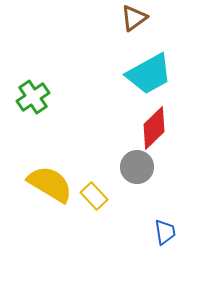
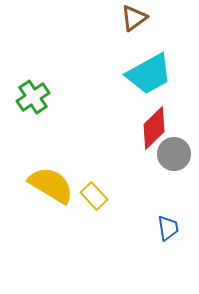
gray circle: moved 37 px right, 13 px up
yellow semicircle: moved 1 px right, 1 px down
blue trapezoid: moved 3 px right, 4 px up
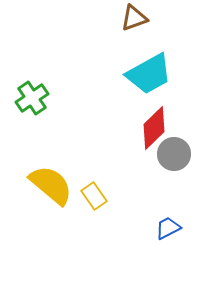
brown triangle: rotated 16 degrees clockwise
green cross: moved 1 px left, 1 px down
yellow semicircle: rotated 9 degrees clockwise
yellow rectangle: rotated 8 degrees clockwise
blue trapezoid: rotated 108 degrees counterclockwise
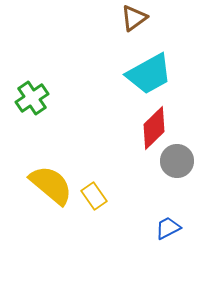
brown triangle: rotated 16 degrees counterclockwise
gray circle: moved 3 px right, 7 px down
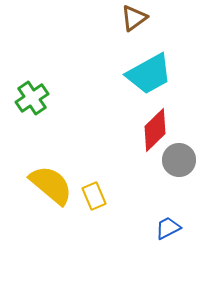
red diamond: moved 1 px right, 2 px down
gray circle: moved 2 px right, 1 px up
yellow rectangle: rotated 12 degrees clockwise
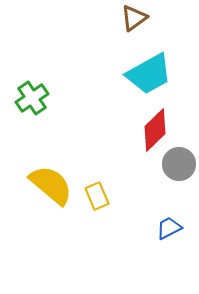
gray circle: moved 4 px down
yellow rectangle: moved 3 px right
blue trapezoid: moved 1 px right
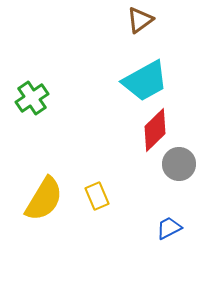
brown triangle: moved 6 px right, 2 px down
cyan trapezoid: moved 4 px left, 7 px down
yellow semicircle: moved 7 px left, 14 px down; rotated 81 degrees clockwise
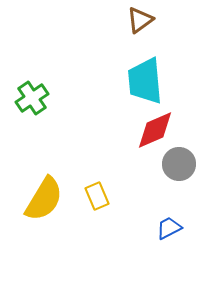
cyan trapezoid: rotated 114 degrees clockwise
red diamond: rotated 21 degrees clockwise
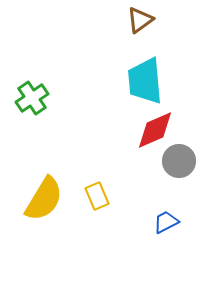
gray circle: moved 3 px up
blue trapezoid: moved 3 px left, 6 px up
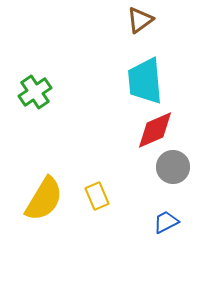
green cross: moved 3 px right, 6 px up
gray circle: moved 6 px left, 6 px down
